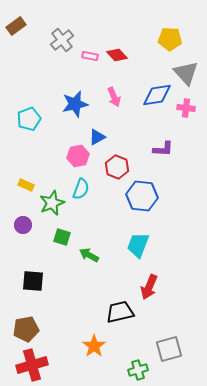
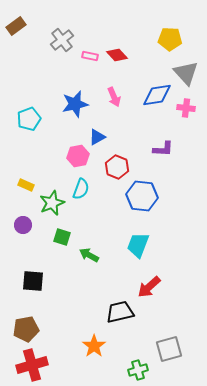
red arrow: rotated 25 degrees clockwise
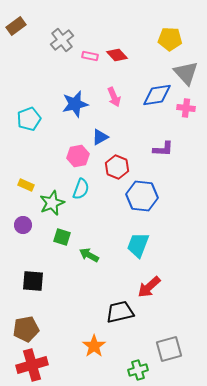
blue triangle: moved 3 px right
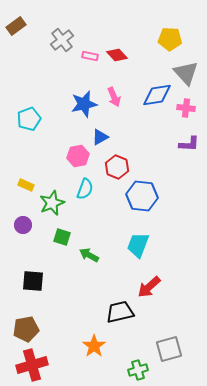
blue star: moved 9 px right
purple L-shape: moved 26 px right, 5 px up
cyan semicircle: moved 4 px right
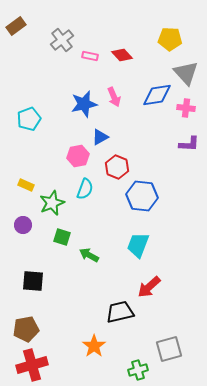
red diamond: moved 5 px right
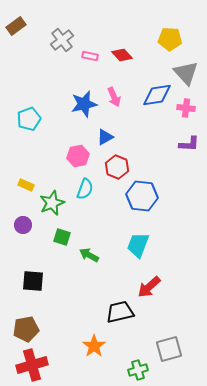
blue triangle: moved 5 px right
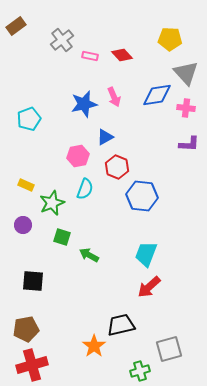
cyan trapezoid: moved 8 px right, 9 px down
black trapezoid: moved 1 px right, 13 px down
green cross: moved 2 px right, 1 px down
